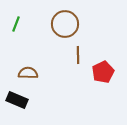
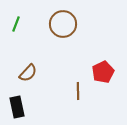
brown circle: moved 2 px left
brown line: moved 36 px down
brown semicircle: rotated 132 degrees clockwise
black rectangle: moved 7 px down; rotated 55 degrees clockwise
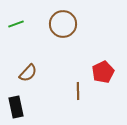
green line: rotated 49 degrees clockwise
black rectangle: moved 1 px left
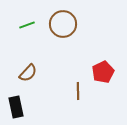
green line: moved 11 px right, 1 px down
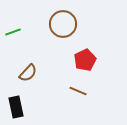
green line: moved 14 px left, 7 px down
red pentagon: moved 18 px left, 12 px up
brown line: rotated 66 degrees counterclockwise
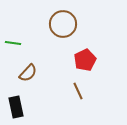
green line: moved 11 px down; rotated 28 degrees clockwise
brown line: rotated 42 degrees clockwise
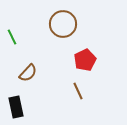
green line: moved 1 px left, 6 px up; rotated 56 degrees clockwise
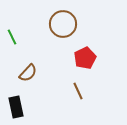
red pentagon: moved 2 px up
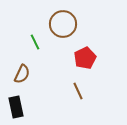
green line: moved 23 px right, 5 px down
brown semicircle: moved 6 px left, 1 px down; rotated 18 degrees counterclockwise
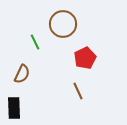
black rectangle: moved 2 px left, 1 px down; rotated 10 degrees clockwise
